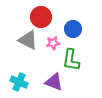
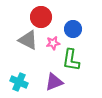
purple triangle: rotated 42 degrees counterclockwise
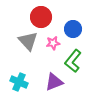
gray triangle: moved 1 px down; rotated 20 degrees clockwise
green L-shape: moved 2 px right, 1 px down; rotated 30 degrees clockwise
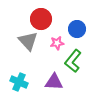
red circle: moved 2 px down
blue circle: moved 4 px right
pink star: moved 4 px right
purple triangle: rotated 24 degrees clockwise
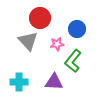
red circle: moved 1 px left, 1 px up
pink star: moved 1 px down
cyan cross: rotated 24 degrees counterclockwise
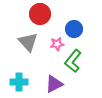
red circle: moved 4 px up
blue circle: moved 3 px left
gray triangle: moved 1 px down
purple triangle: moved 2 px down; rotated 30 degrees counterclockwise
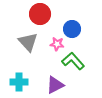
blue circle: moved 2 px left
pink star: rotated 16 degrees clockwise
green L-shape: rotated 100 degrees clockwise
purple triangle: moved 1 px right, 1 px down
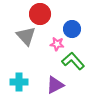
gray triangle: moved 2 px left, 6 px up
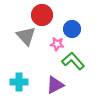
red circle: moved 2 px right, 1 px down
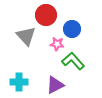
red circle: moved 4 px right
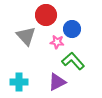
pink star: moved 2 px up
purple triangle: moved 2 px right, 3 px up
